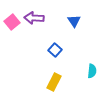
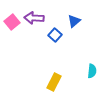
blue triangle: rotated 24 degrees clockwise
blue square: moved 15 px up
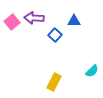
blue triangle: rotated 40 degrees clockwise
cyan semicircle: rotated 40 degrees clockwise
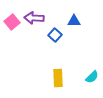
cyan semicircle: moved 6 px down
yellow rectangle: moved 4 px right, 4 px up; rotated 30 degrees counterclockwise
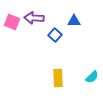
pink square: rotated 28 degrees counterclockwise
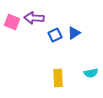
blue triangle: moved 12 px down; rotated 32 degrees counterclockwise
blue square: rotated 24 degrees clockwise
cyan semicircle: moved 1 px left, 4 px up; rotated 32 degrees clockwise
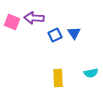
blue triangle: rotated 32 degrees counterclockwise
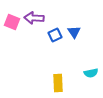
blue triangle: moved 1 px up
yellow rectangle: moved 5 px down
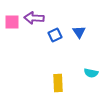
pink square: rotated 21 degrees counterclockwise
blue triangle: moved 5 px right
cyan semicircle: rotated 24 degrees clockwise
